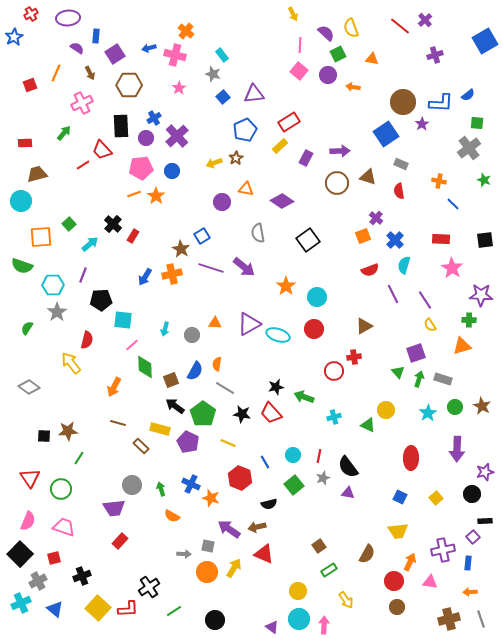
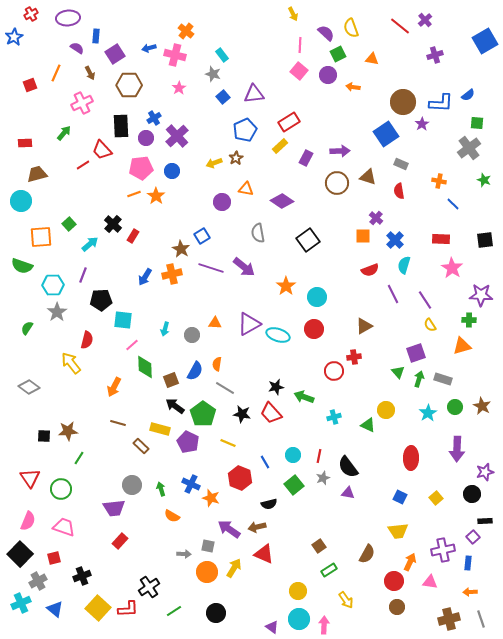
orange square at (363, 236): rotated 21 degrees clockwise
black circle at (215, 620): moved 1 px right, 7 px up
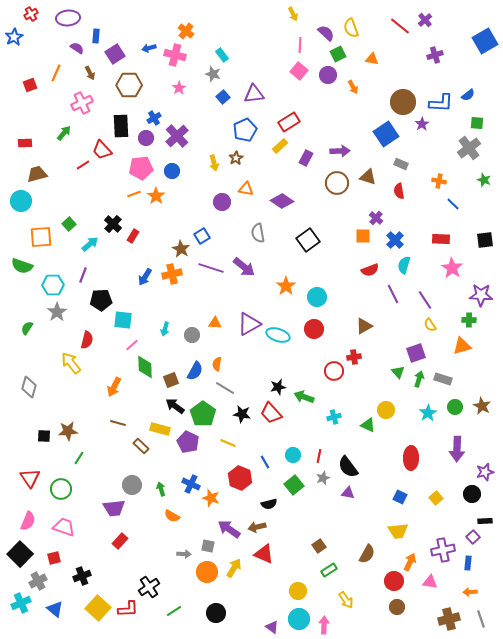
orange arrow at (353, 87): rotated 128 degrees counterclockwise
yellow arrow at (214, 163): rotated 84 degrees counterclockwise
gray diamond at (29, 387): rotated 70 degrees clockwise
black star at (276, 387): moved 2 px right
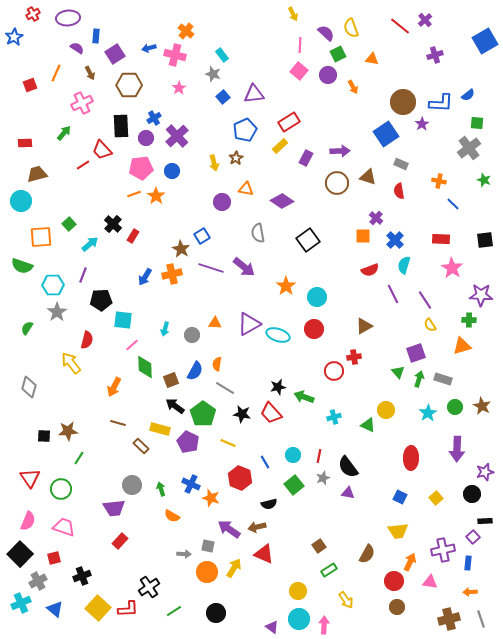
red cross at (31, 14): moved 2 px right
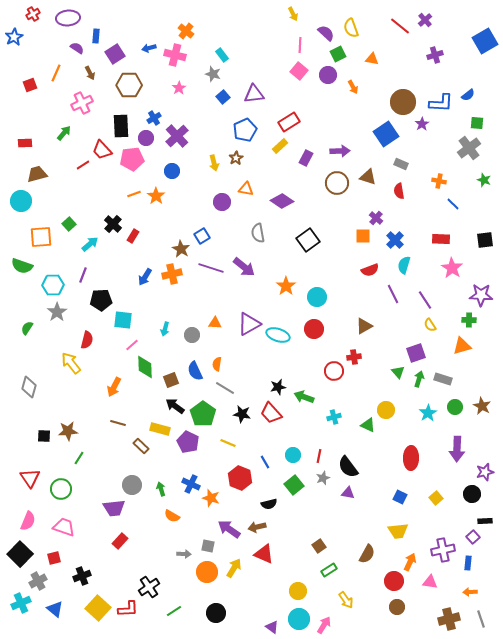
pink pentagon at (141, 168): moved 9 px left, 9 px up
blue semicircle at (195, 371): rotated 126 degrees clockwise
pink arrow at (324, 625): rotated 30 degrees clockwise
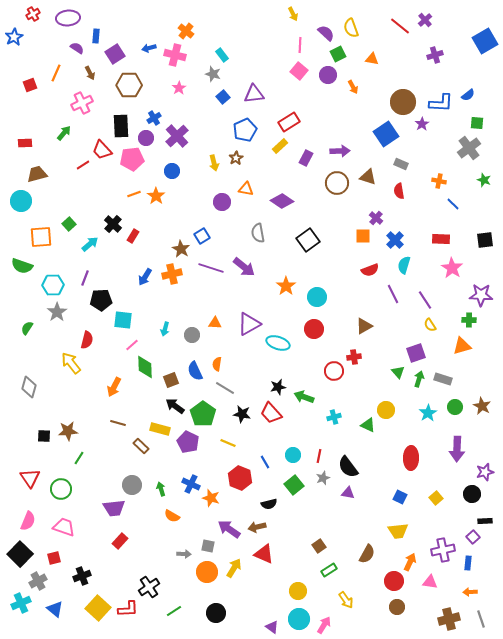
purple line at (83, 275): moved 2 px right, 3 px down
cyan ellipse at (278, 335): moved 8 px down
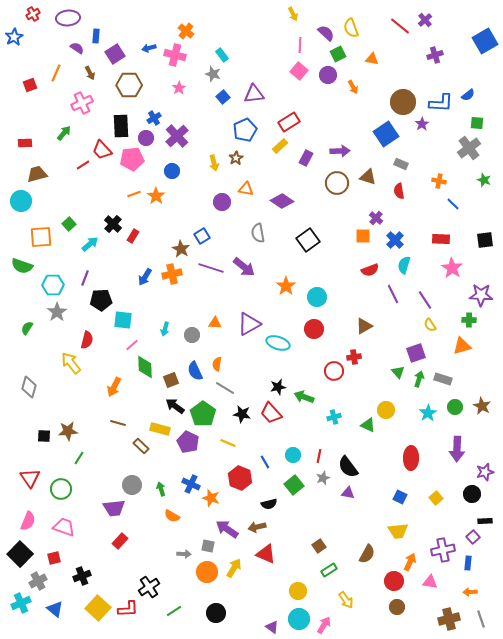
purple arrow at (229, 529): moved 2 px left
red triangle at (264, 554): moved 2 px right
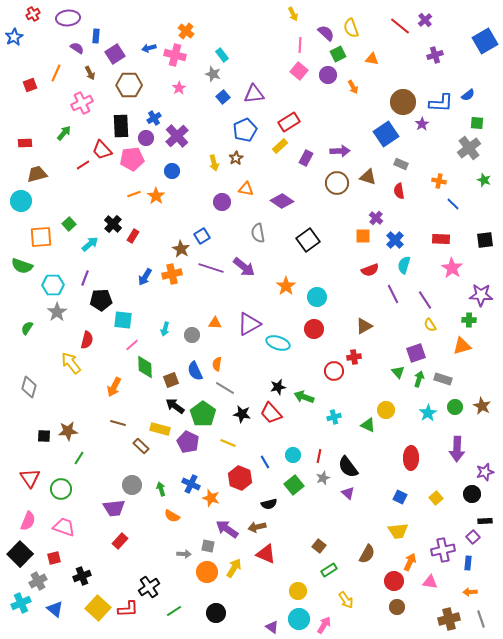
purple triangle at (348, 493): rotated 32 degrees clockwise
brown square at (319, 546): rotated 16 degrees counterclockwise
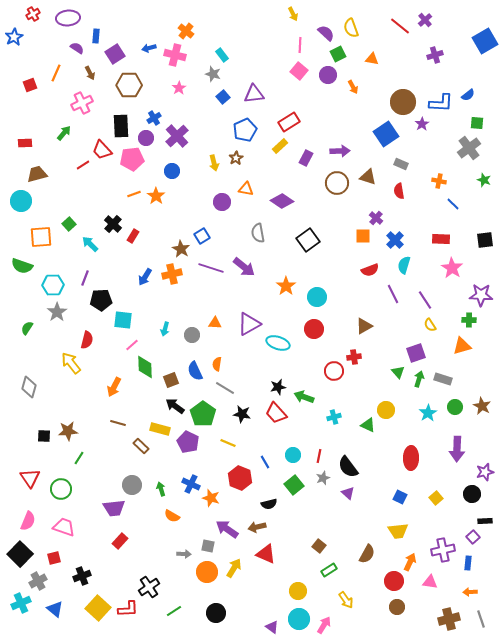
cyan arrow at (90, 244): rotated 96 degrees counterclockwise
red trapezoid at (271, 413): moved 5 px right
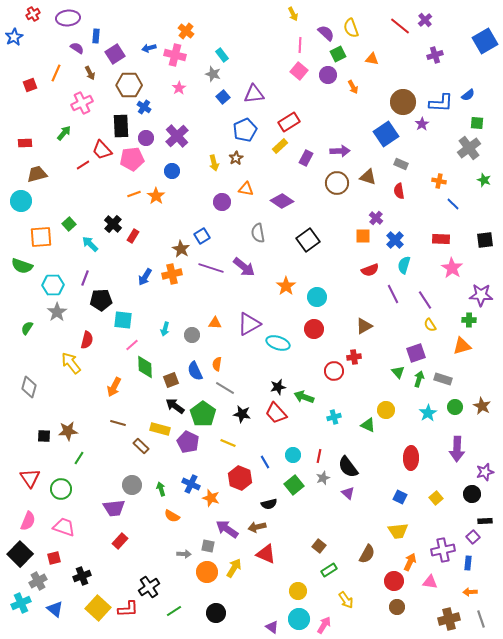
blue cross at (154, 118): moved 10 px left, 11 px up; rotated 24 degrees counterclockwise
